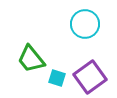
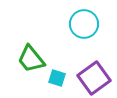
cyan circle: moved 1 px left
purple square: moved 4 px right, 1 px down
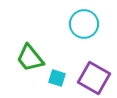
green trapezoid: moved 1 px left, 1 px up
purple square: rotated 24 degrees counterclockwise
